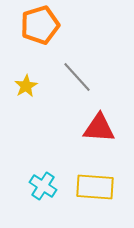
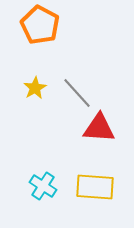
orange pentagon: rotated 27 degrees counterclockwise
gray line: moved 16 px down
yellow star: moved 9 px right, 2 px down
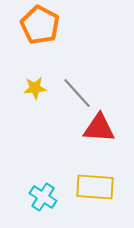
yellow star: rotated 25 degrees clockwise
cyan cross: moved 11 px down
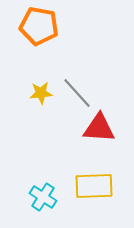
orange pentagon: moved 1 px left, 1 px down; rotated 18 degrees counterclockwise
yellow star: moved 6 px right, 5 px down
yellow rectangle: moved 1 px left, 1 px up; rotated 6 degrees counterclockwise
